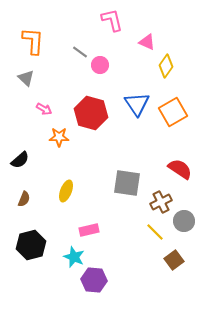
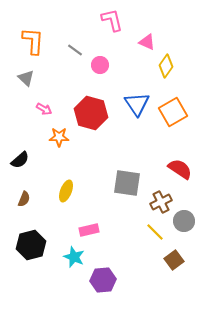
gray line: moved 5 px left, 2 px up
purple hexagon: moved 9 px right; rotated 10 degrees counterclockwise
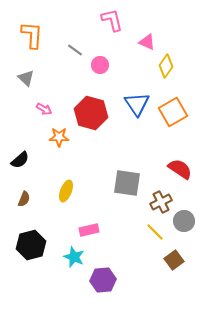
orange L-shape: moved 1 px left, 6 px up
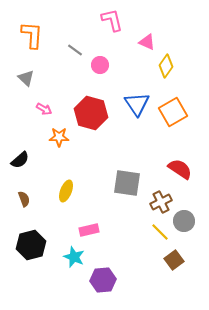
brown semicircle: rotated 42 degrees counterclockwise
yellow line: moved 5 px right
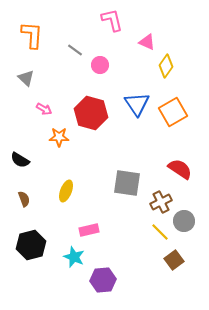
black semicircle: rotated 72 degrees clockwise
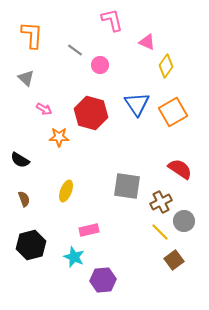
gray square: moved 3 px down
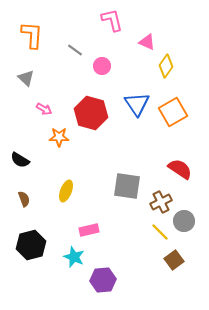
pink circle: moved 2 px right, 1 px down
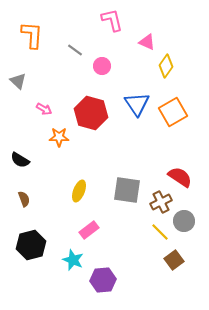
gray triangle: moved 8 px left, 3 px down
red semicircle: moved 8 px down
gray square: moved 4 px down
yellow ellipse: moved 13 px right
pink rectangle: rotated 24 degrees counterclockwise
cyan star: moved 1 px left, 3 px down
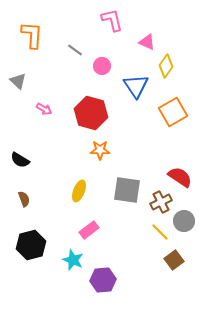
blue triangle: moved 1 px left, 18 px up
orange star: moved 41 px right, 13 px down
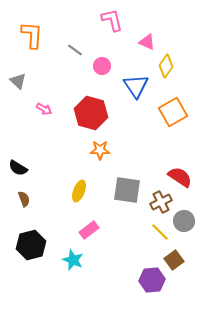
black semicircle: moved 2 px left, 8 px down
purple hexagon: moved 49 px right
